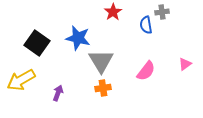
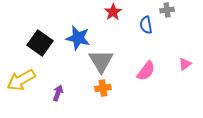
gray cross: moved 5 px right, 2 px up
black square: moved 3 px right
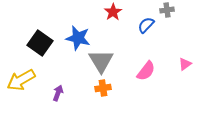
blue semicircle: rotated 54 degrees clockwise
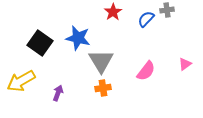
blue semicircle: moved 6 px up
yellow arrow: moved 1 px down
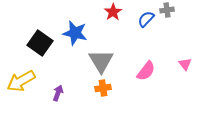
blue star: moved 3 px left, 5 px up
pink triangle: rotated 32 degrees counterclockwise
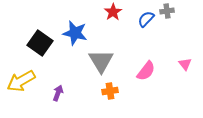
gray cross: moved 1 px down
orange cross: moved 7 px right, 3 px down
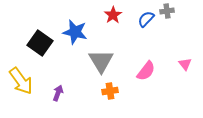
red star: moved 3 px down
blue star: moved 1 px up
yellow arrow: rotated 96 degrees counterclockwise
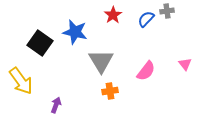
purple arrow: moved 2 px left, 12 px down
